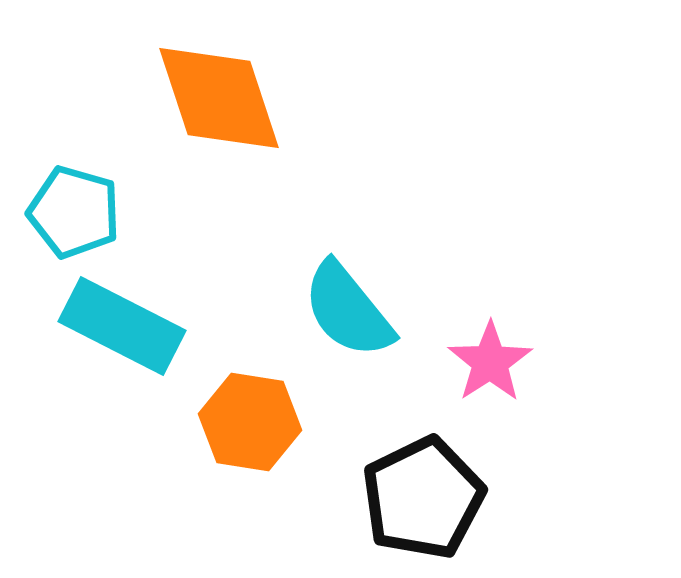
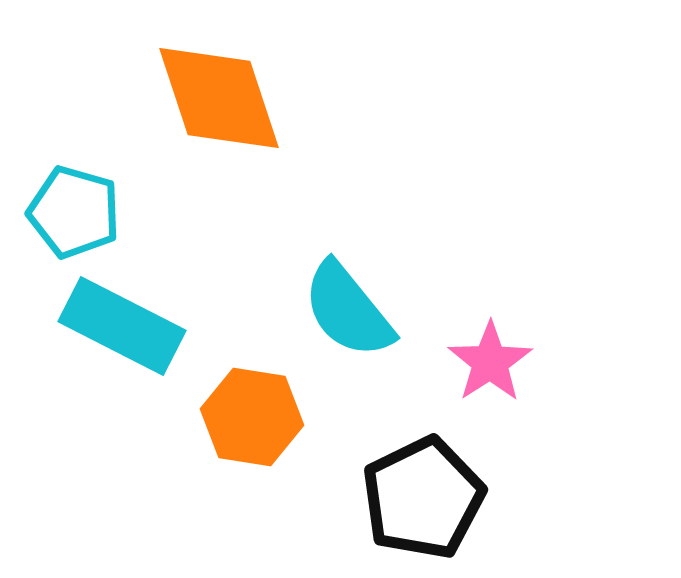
orange hexagon: moved 2 px right, 5 px up
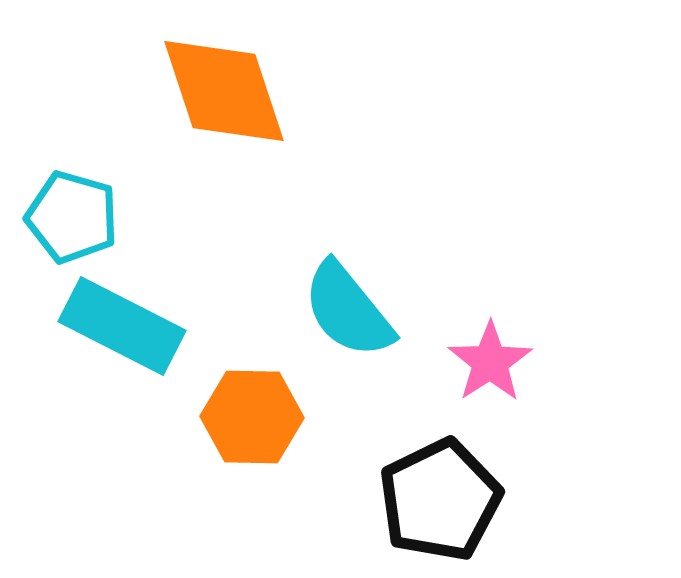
orange diamond: moved 5 px right, 7 px up
cyan pentagon: moved 2 px left, 5 px down
orange hexagon: rotated 8 degrees counterclockwise
black pentagon: moved 17 px right, 2 px down
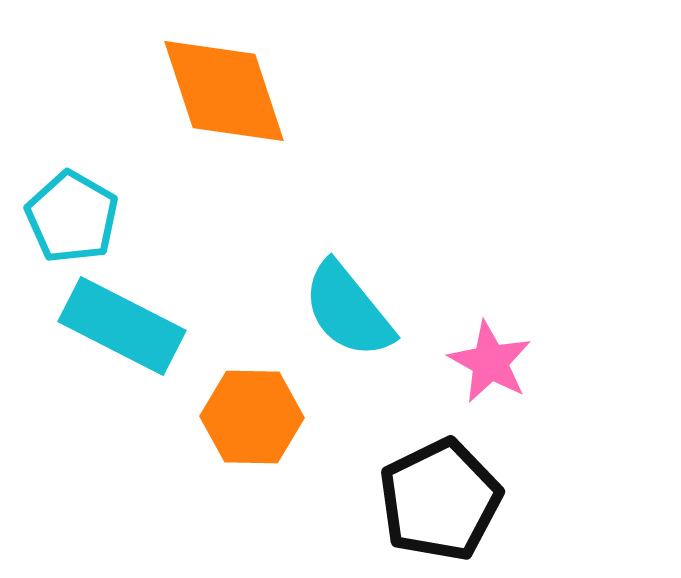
cyan pentagon: rotated 14 degrees clockwise
pink star: rotated 10 degrees counterclockwise
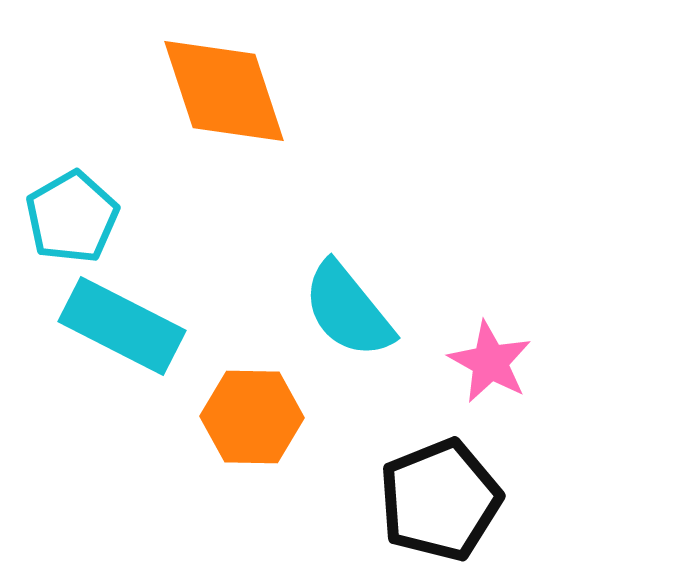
cyan pentagon: rotated 12 degrees clockwise
black pentagon: rotated 4 degrees clockwise
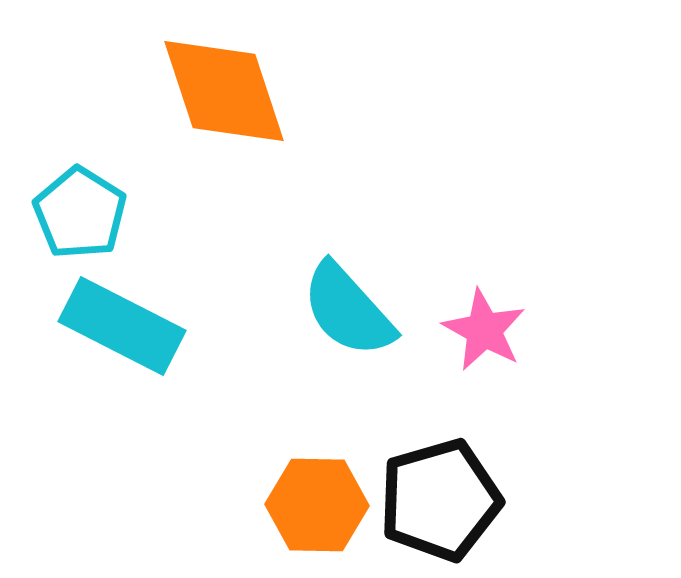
cyan pentagon: moved 8 px right, 4 px up; rotated 10 degrees counterclockwise
cyan semicircle: rotated 3 degrees counterclockwise
pink star: moved 6 px left, 32 px up
orange hexagon: moved 65 px right, 88 px down
black pentagon: rotated 6 degrees clockwise
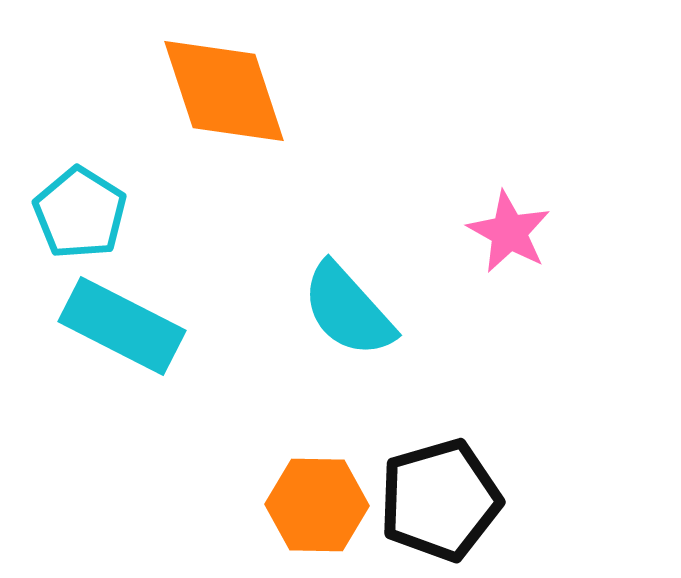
pink star: moved 25 px right, 98 px up
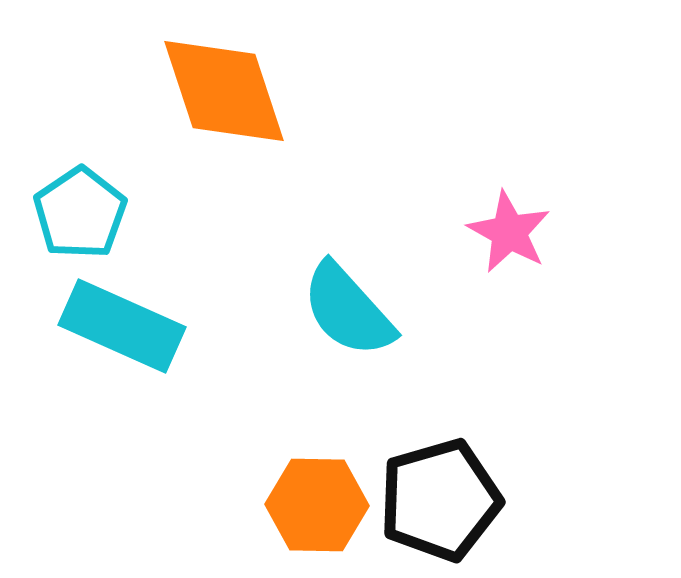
cyan pentagon: rotated 6 degrees clockwise
cyan rectangle: rotated 3 degrees counterclockwise
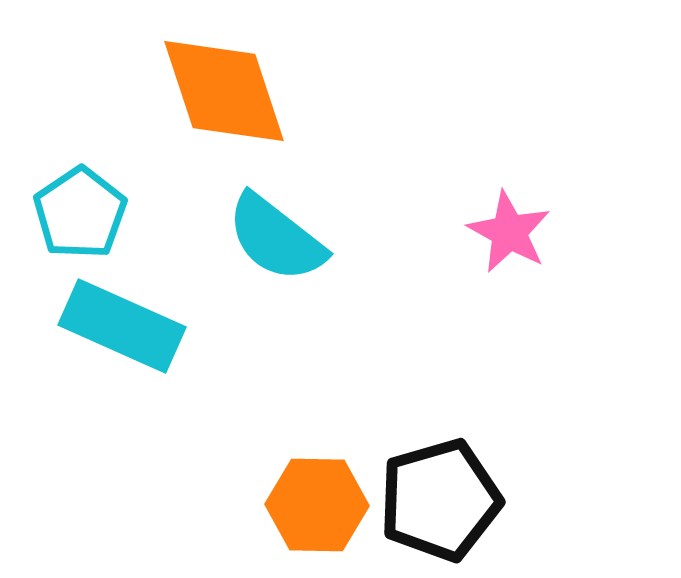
cyan semicircle: moved 72 px left, 72 px up; rotated 10 degrees counterclockwise
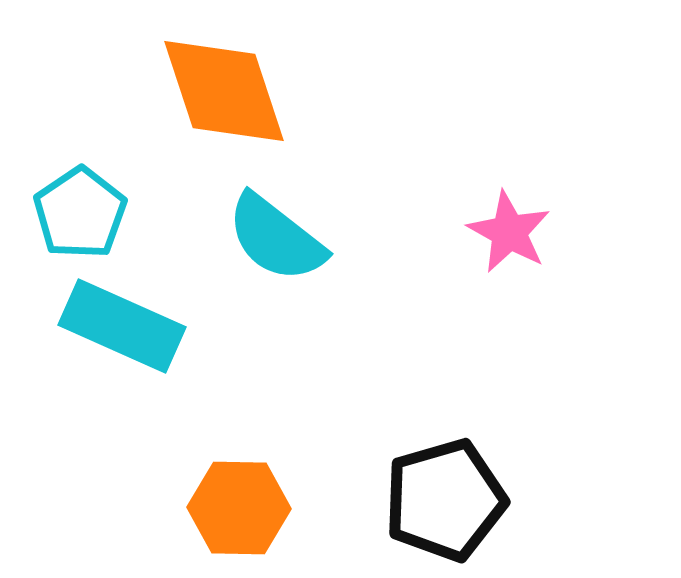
black pentagon: moved 5 px right
orange hexagon: moved 78 px left, 3 px down
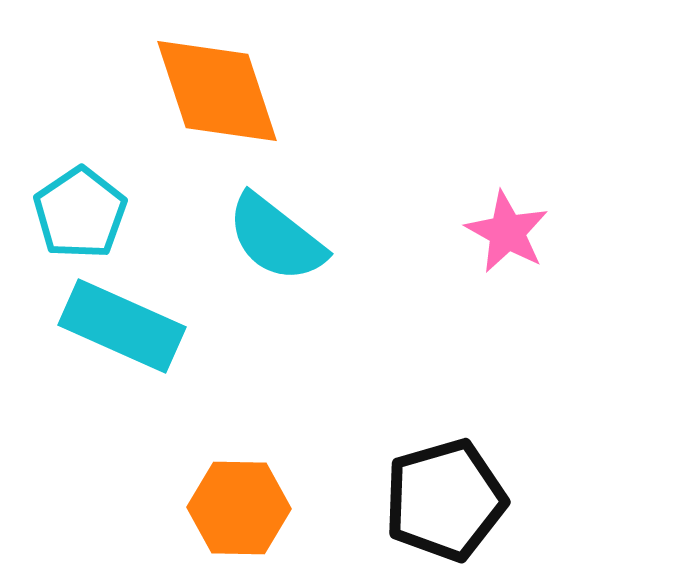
orange diamond: moved 7 px left
pink star: moved 2 px left
